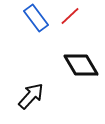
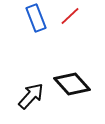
blue rectangle: rotated 16 degrees clockwise
black diamond: moved 9 px left, 19 px down; rotated 12 degrees counterclockwise
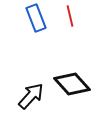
red line: rotated 60 degrees counterclockwise
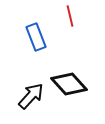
blue rectangle: moved 19 px down
black diamond: moved 3 px left
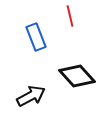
black diamond: moved 8 px right, 8 px up
black arrow: rotated 20 degrees clockwise
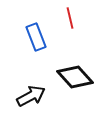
red line: moved 2 px down
black diamond: moved 2 px left, 1 px down
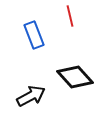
red line: moved 2 px up
blue rectangle: moved 2 px left, 2 px up
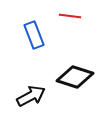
red line: rotated 70 degrees counterclockwise
black diamond: rotated 30 degrees counterclockwise
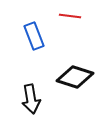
blue rectangle: moved 1 px down
black arrow: moved 3 px down; rotated 108 degrees clockwise
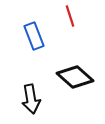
red line: rotated 65 degrees clockwise
black diamond: rotated 24 degrees clockwise
